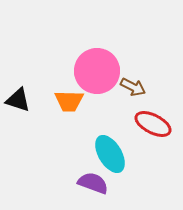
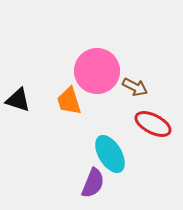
brown arrow: moved 2 px right
orange trapezoid: rotated 72 degrees clockwise
purple semicircle: rotated 92 degrees clockwise
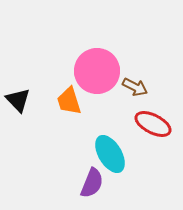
black triangle: rotated 28 degrees clockwise
purple semicircle: moved 1 px left
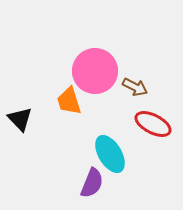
pink circle: moved 2 px left
black triangle: moved 2 px right, 19 px down
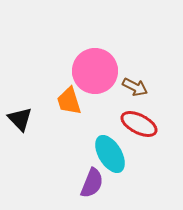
red ellipse: moved 14 px left
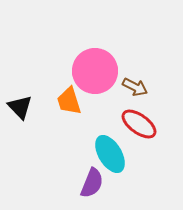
black triangle: moved 12 px up
red ellipse: rotated 9 degrees clockwise
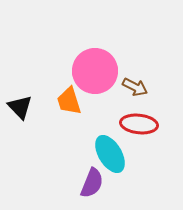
red ellipse: rotated 30 degrees counterclockwise
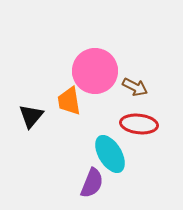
orange trapezoid: rotated 8 degrees clockwise
black triangle: moved 11 px right, 9 px down; rotated 24 degrees clockwise
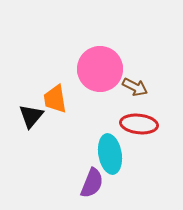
pink circle: moved 5 px right, 2 px up
orange trapezoid: moved 14 px left, 2 px up
cyan ellipse: rotated 21 degrees clockwise
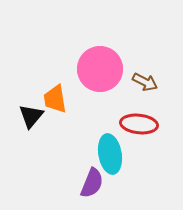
brown arrow: moved 10 px right, 5 px up
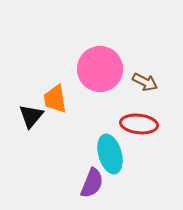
cyan ellipse: rotated 6 degrees counterclockwise
